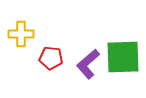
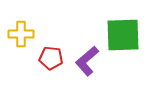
green square: moved 22 px up
purple L-shape: moved 1 px left, 3 px up
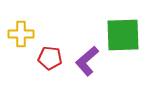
red pentagon: moved 1 px left
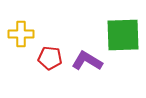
purple L-shape: rotated 72 degrees clockwise
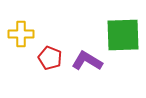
red pentagon: rotated 15 degrees clockwise
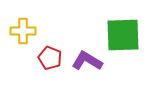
yellow cross: moved 2 px right, 3 px up
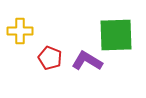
yellow cross: moved 3 px left
green square: moved 7 px left
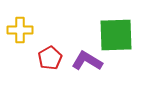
yellow cross: moved 1 px up
red pentagon: rotated 20 degrees clockwise
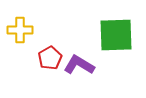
purple L-shape: moved 8 px left, 4 px down
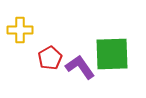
green square: moved 4 px left, 19 px down
purple L-shape: moved 1 px right, 2 px down; rotated 24 degrees clockwise
